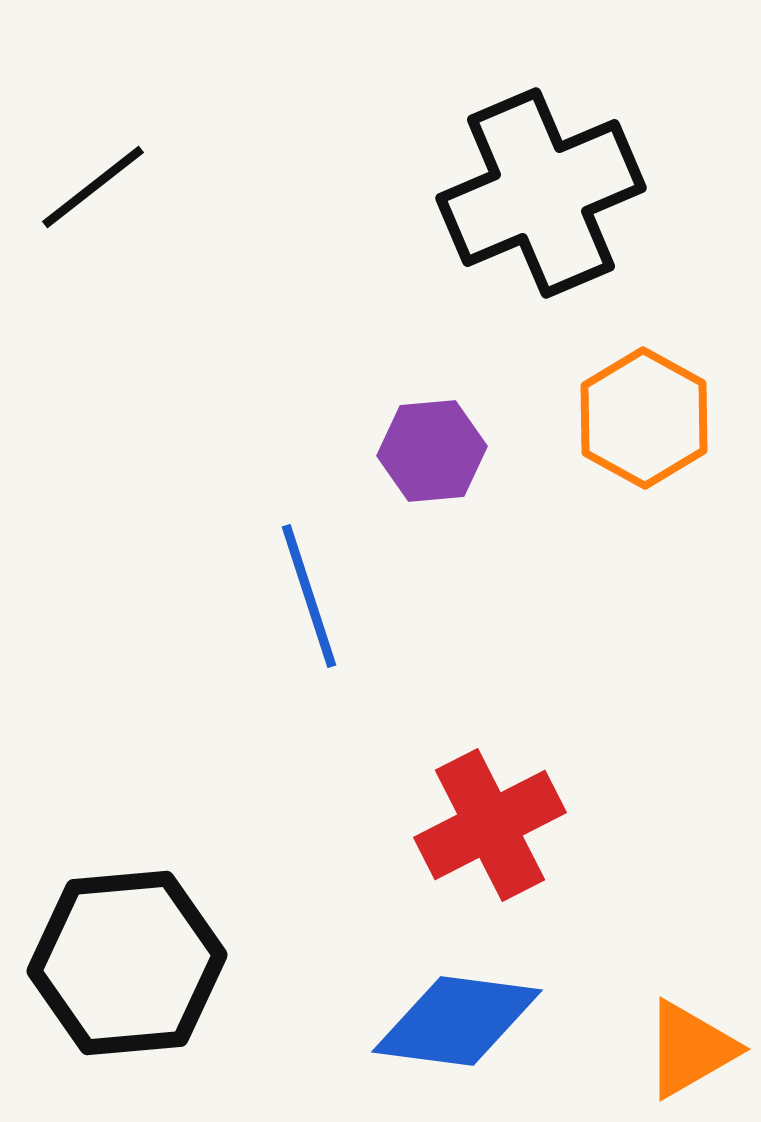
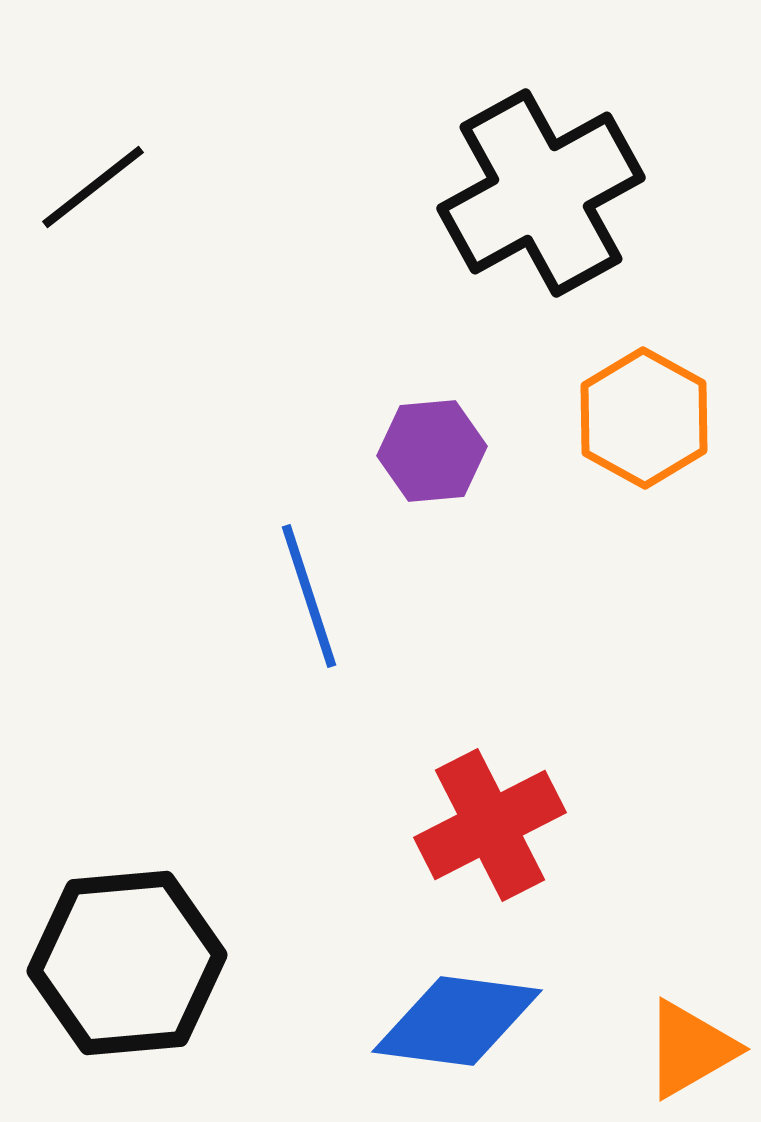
black cross: rotated 6 degrees counterclockwise
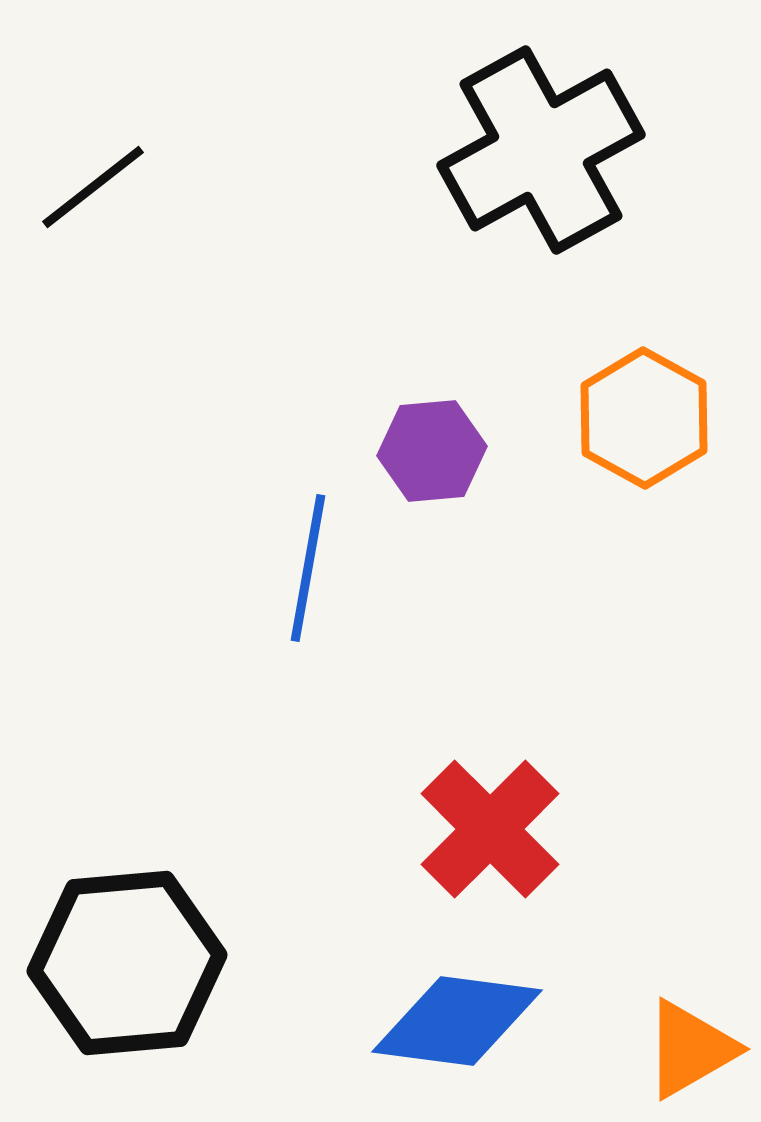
black cross: moved 43 px up
blue line: moved 1 px left, 28 px up; rotated 28 degrees clockwise
red cross: moved 4 px down; rotated 18 degrees counterclockwise
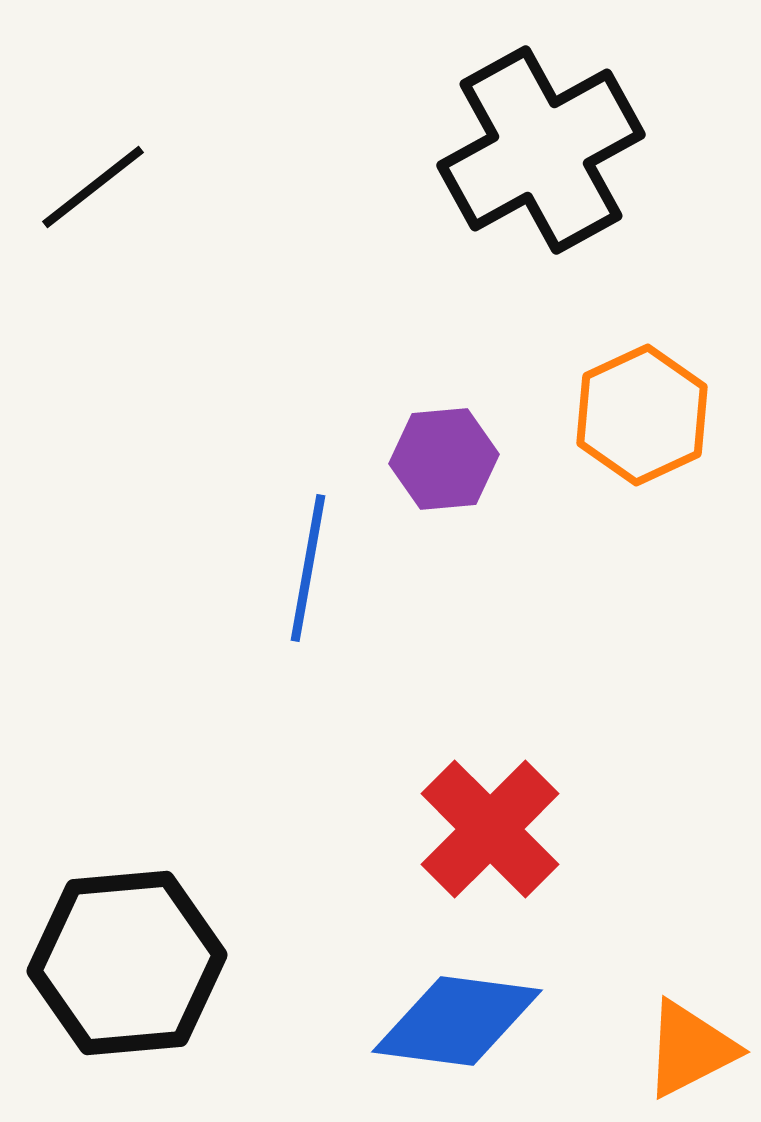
orange hexagon: moved 2 px left, 3 px up; rotated 6 degrees clockwise
purple hexagon: moved 12 px right, 8 px down
orange triangle: rotated 3 degrees clockwise
